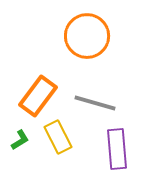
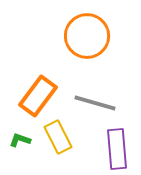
green L-shape: rotated 130 degrees counterclockwise
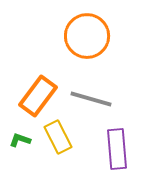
gray line: moved 4 px left, 4 px up
